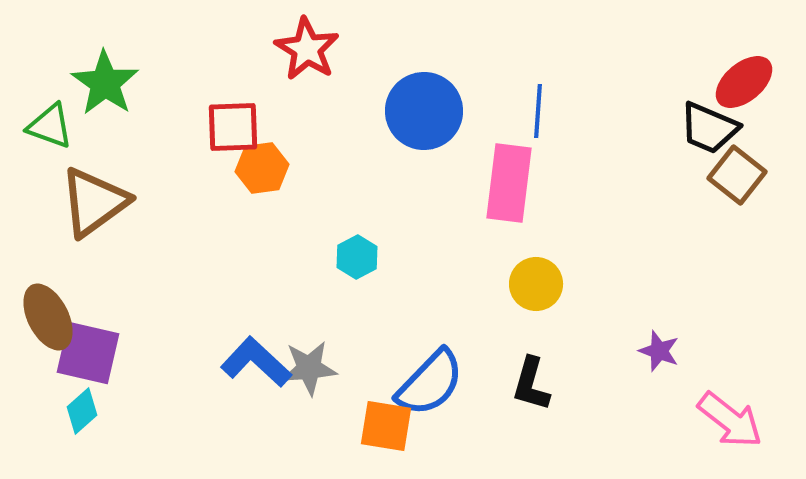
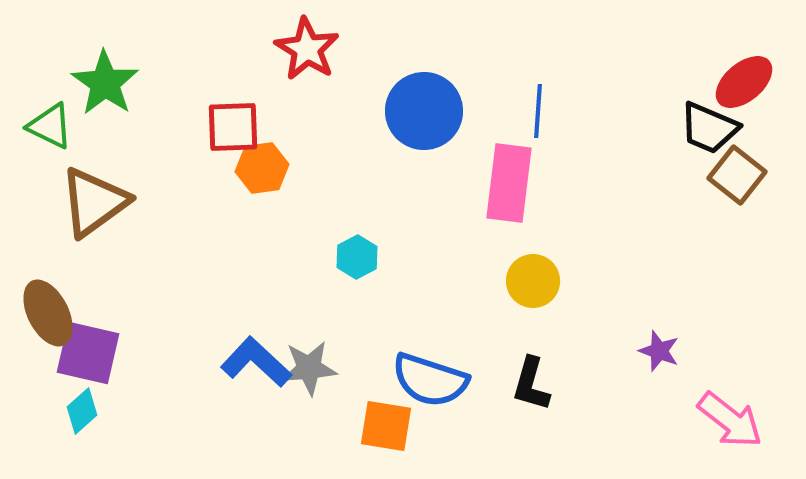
green triangle: rotated 6 degrees clockwise
yellow circle: moved 3 px left, 3 px up
brown ellipse: moved 4 px up
blue semicircle: moved 3 px up; rotated 64 degrees clockwise
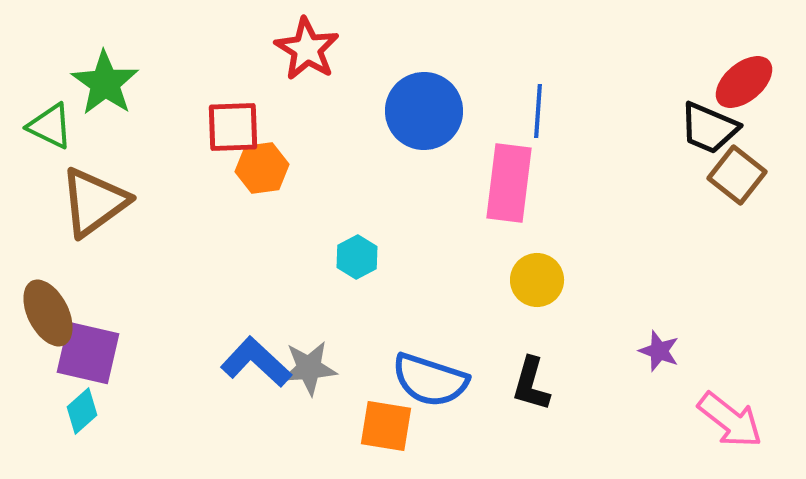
yellow circle: moved 4 px right, 1 px up
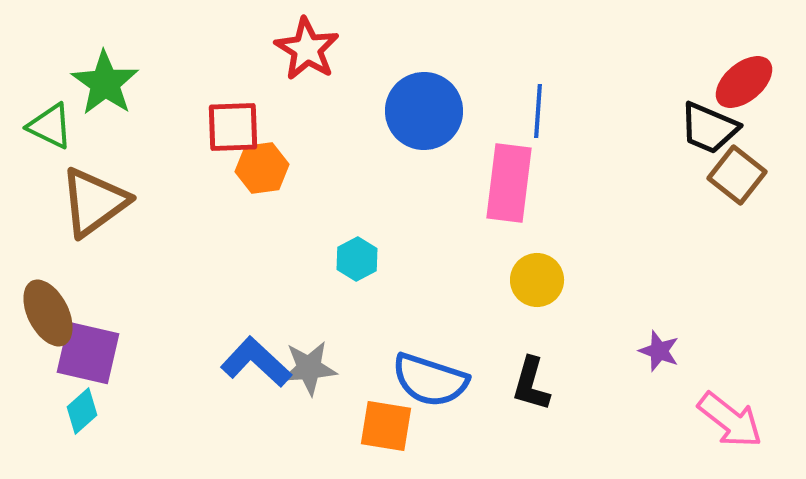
cyan hexagon: moved 2 px down
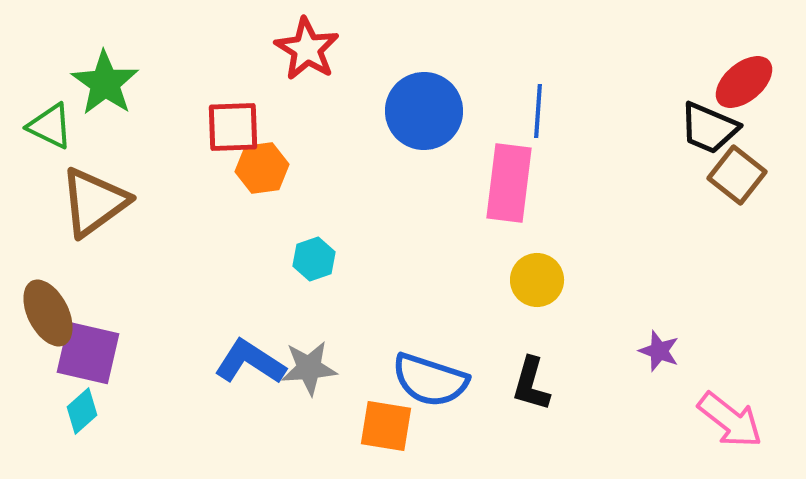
cyan hexagon: moved 43 px left; rotated 9 degrees clockwise
blue L-shape: moved 6 px left; rotated 10 degrees counterclockwise
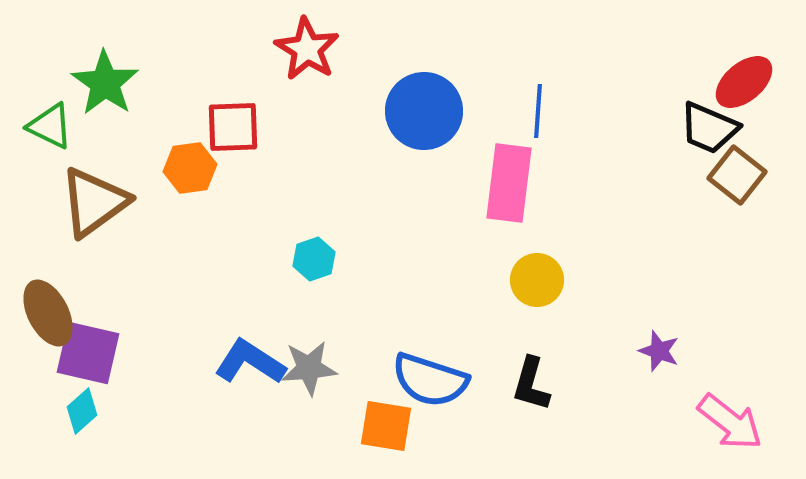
orange hexagon: moved 72 px left
pink arrow: moved 2 px down
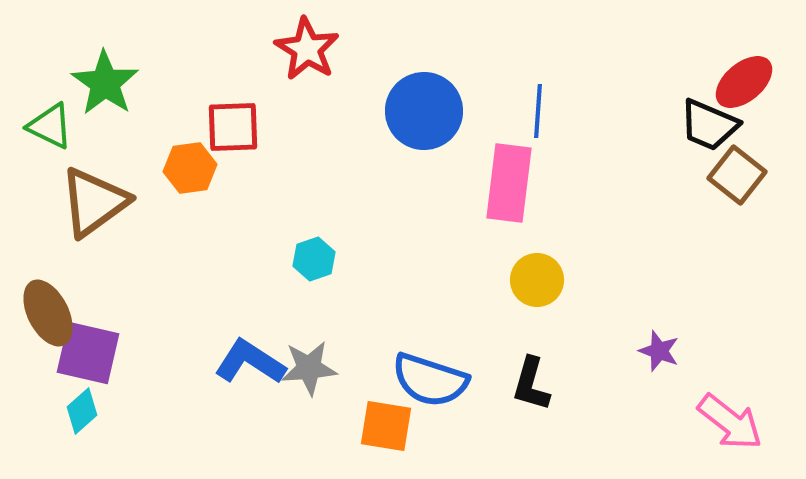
black trapezoid: moved 3 px up
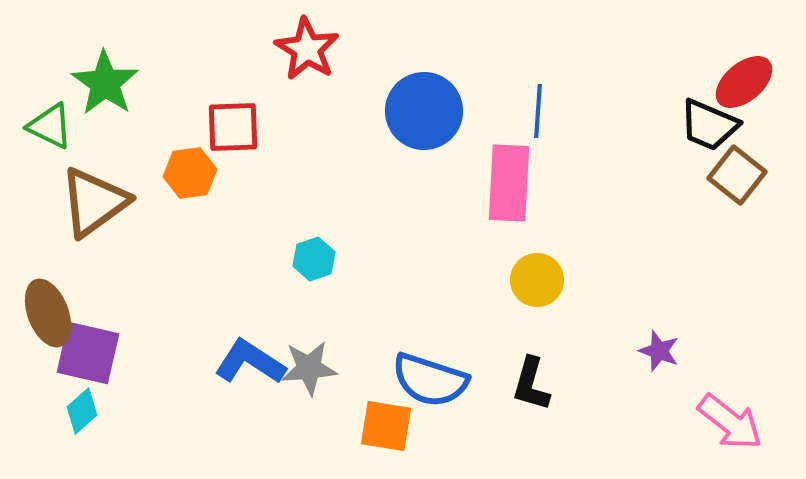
orange hexagon: moved 5 px down
pink rectangle: rotated 4 degrees counterclockwise
brown ellipse: rotated 6 degrees clockwise
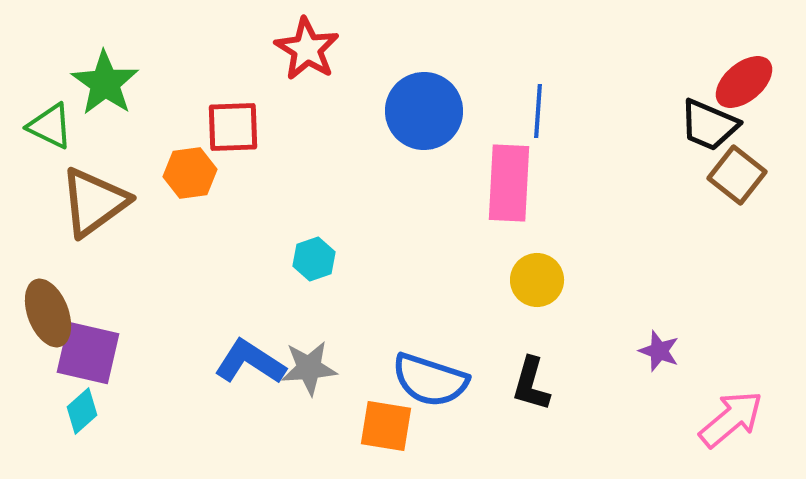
pink arrow: moved 1 px right, 3 px up; rotated 78 degrees counterclockwise
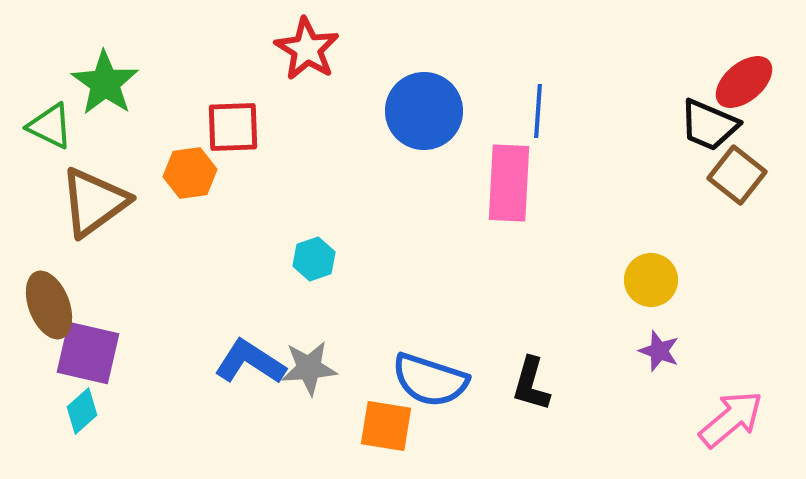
yellow circle: moved 114 px right
brown ellipse: moved 1 px right, 8 px up
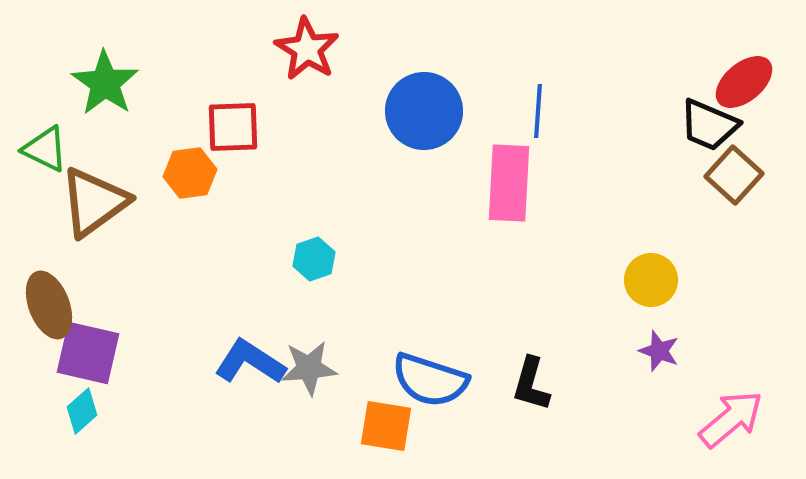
green triangle: moved 5 px left, 23 px down
brown square: moved 3 px left; rotated 4 degrees clockwise
